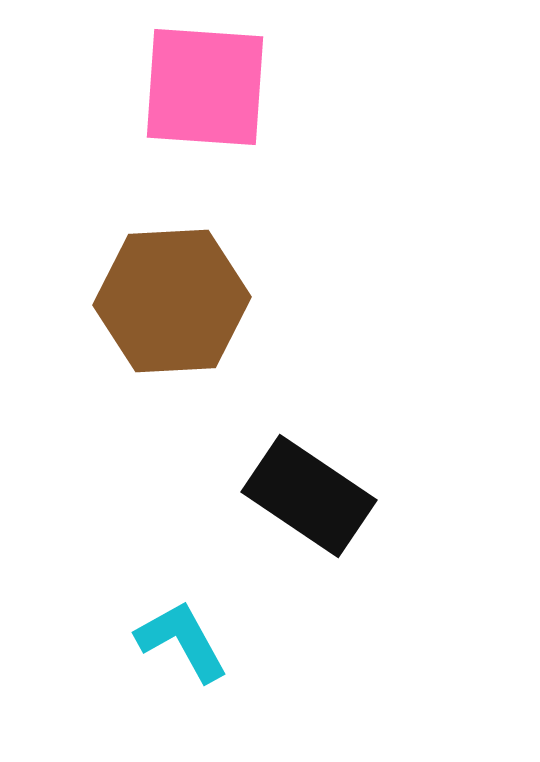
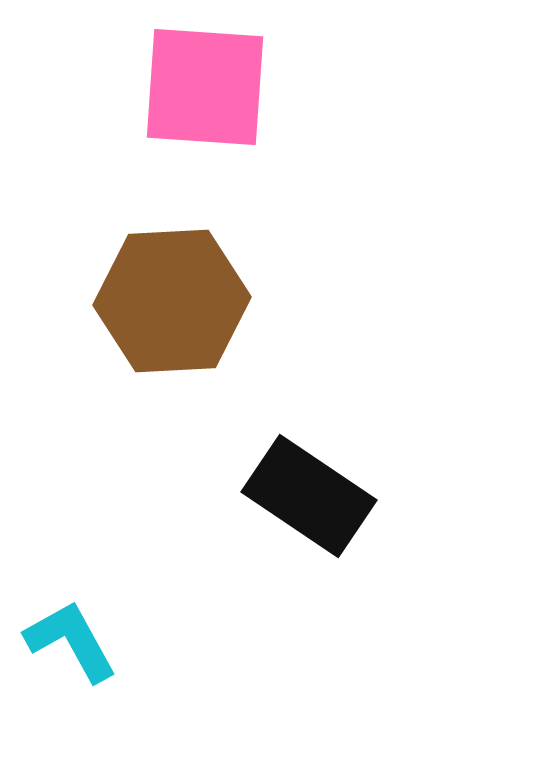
cyan L-shape: moved 111 px left
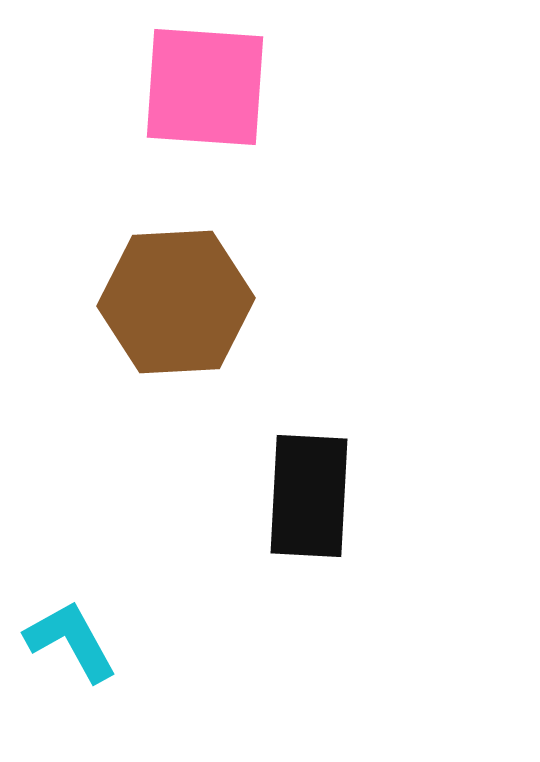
brown hexagon: moved 4 px right, 1 px down
black rectangle: rotated 59 degrees clockwise
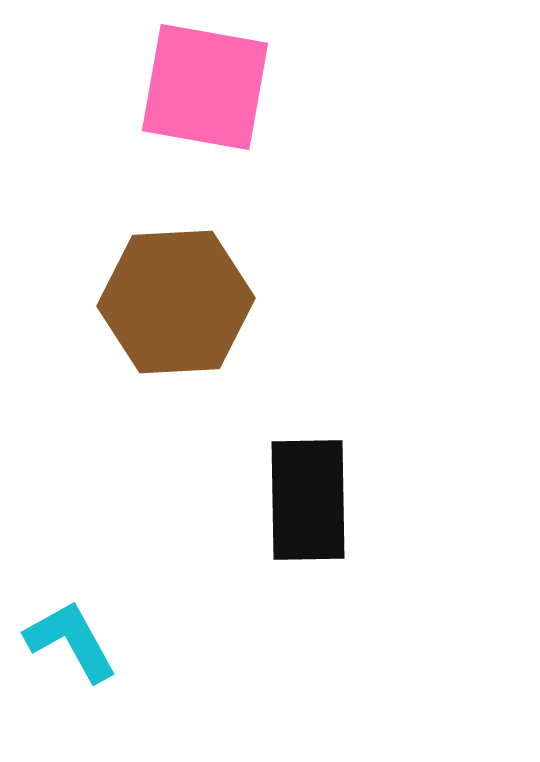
pink square: rotated 6 degrees clockwise
black rectangle: moved 1 px left, 4 px down; rotated 4 degrees counterclockwise
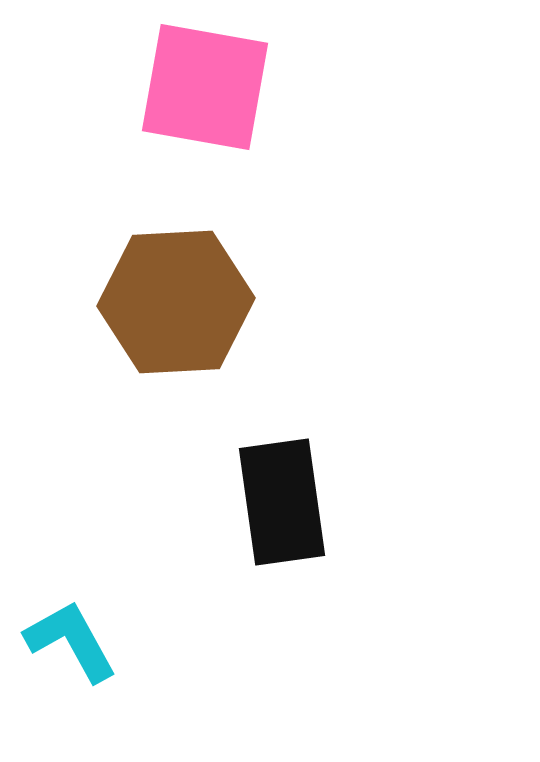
black rectangle: moved 26 px left, 2 px down; rotated 7 degrees counterclockwise
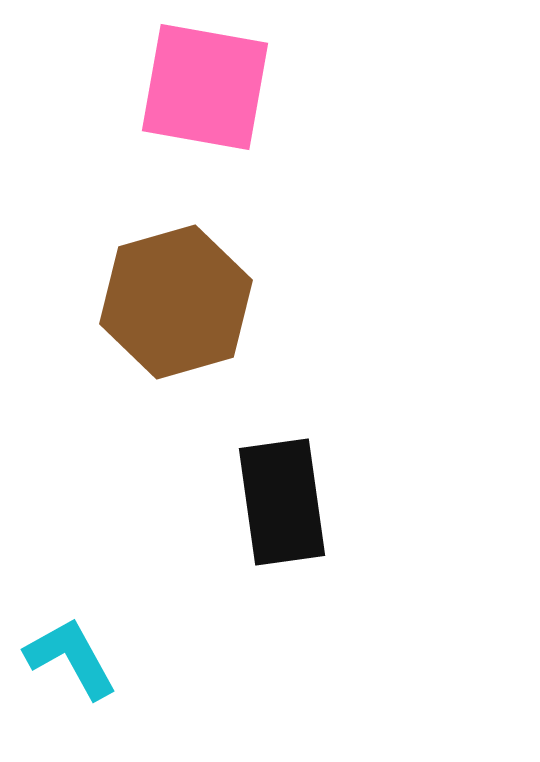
brown hexagon: rotated 13 degrees counterclockwise
cyan L-shape: moved 17 px down
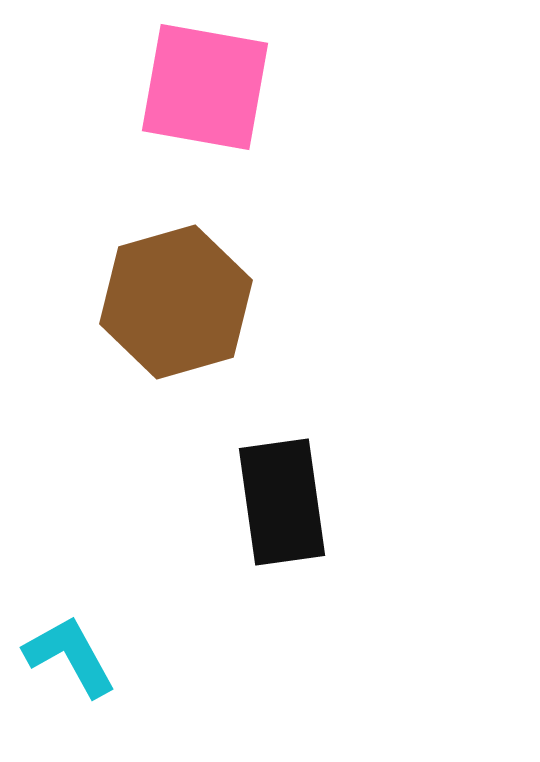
cyan L-shape: moved 1 px left, 2 px up
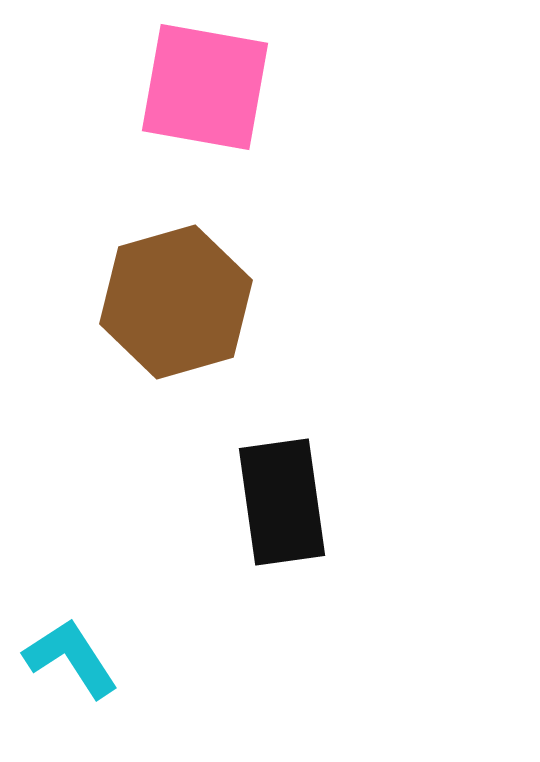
cyan L-shape: moved 1 px right, 2 px down; rotated 4 degrees counterclockwise
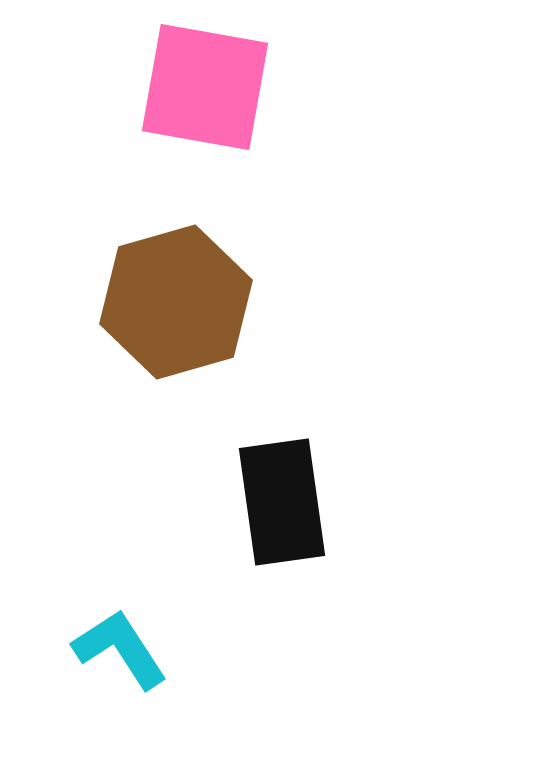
cyan L-shape: moved 49 px right, 9 px up
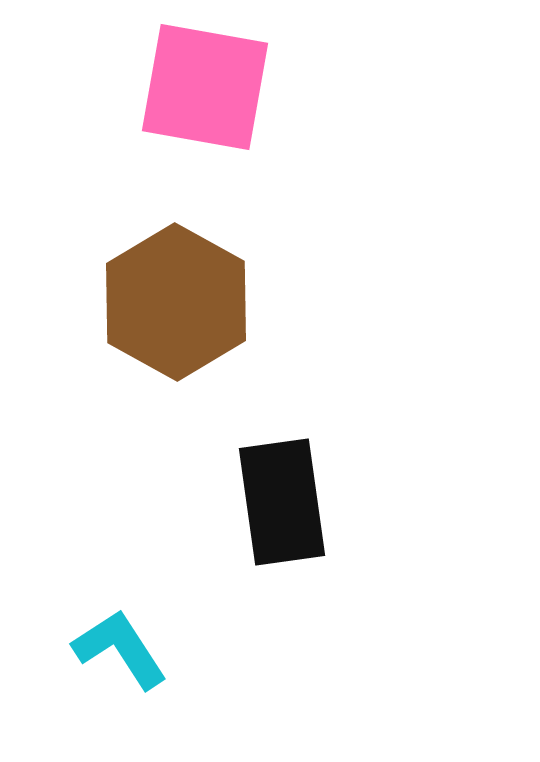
brown hexagon: rotated 15 degrees counterclockwise
